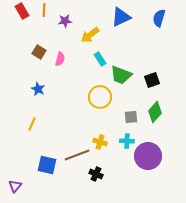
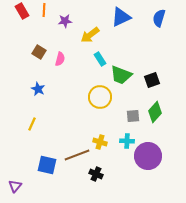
gray square: moved 2 px right, 1 px up
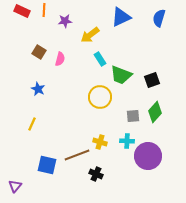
red rectangle: rotated 35 degrees counterclockwise
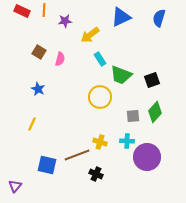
purple circle: moved 1 px left, 1 px down
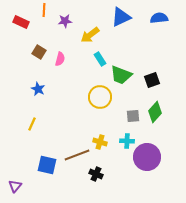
red rectangle: moved 1 px left, 11 px down
blue semicircle: rotated 66 degrees clockwise
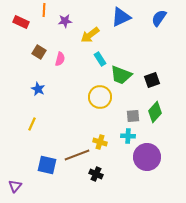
blue semicircle: rotated 48 degrees counterclockwise
cyan cross: moved 1 px right, 5 px up
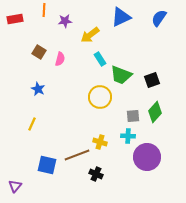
red rectangle: moved 6 px left, 3 px up; rotated 35 degrees counterclockwise
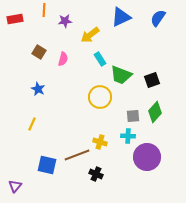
blue semicircle: moved 1 px left
pink semicircle: moved 3 px right
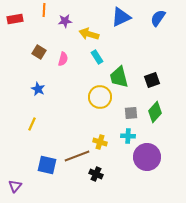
yellow arrow: moved 1 px left, 1 px up; rotated 54 degrees clockwise
cyan rectangle: moved 3 px left, 2 px up
green trapezoid: moved 2 px left, 2 px down; rotated 55 degrees clockwise
gray square: moved 2 px left, 3 px up
brown line: moved 1 px down
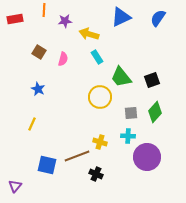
green trapezoid: moved 2 px right; rotated 25 degrees counterclockwise
